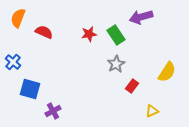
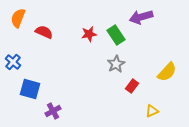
yellow semicircle: rotated 10 degrees clockwise
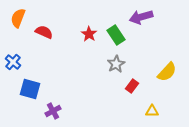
red star: rotated 28 degrees counterclockwise
yellow triangle: rotated 24 degrees clockwise
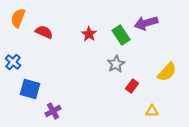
purple arrow: moved 5 px right, 6 px down
green rectangle: moved 5 px right
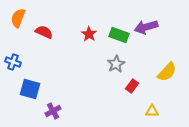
purple arrow: moved 4 px down
green rectangle: moved 2 px left; rotated 36 degrees counterclockwise
blue cross: rotated 21 degrees counterclockwise
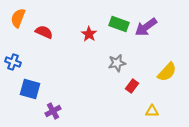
purple arrow: rotated 20 degrees counterclockwise
green rectangle: moved 11 px up
gray star: moved 1 px right, 1 px up; rotated 18 degrees clockwise
